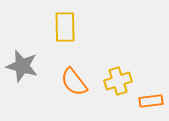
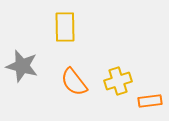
orange rectangle: moved 1 px left
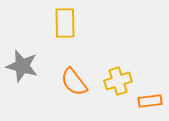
yellow rectangle: moved 4 px up
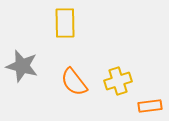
orange rectangle: moved 5 px down
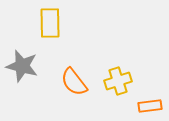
yellow rectangle: moved 15 px left
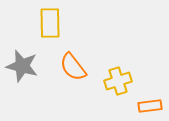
orange semicircle: moved 1 px left, 15 px up
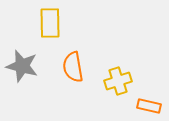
orange semicircle: rotated 28 degrees clockwise
orange rectangle: moved 1 px left; rotated 20 degrees clockwise
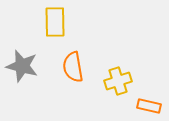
yellow rectangle: moved 5 px right, 1 px up
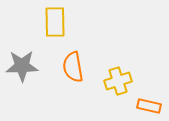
gray star: rotated 16 degrees counterclockwise
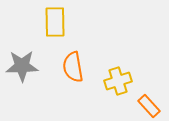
orange rectangle: rotated 35 degrees clockwise
